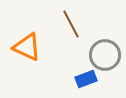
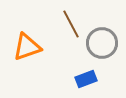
orange triangle: rotated 44 degrees counterclockwise
gray circle: moved 3 px left, 12 px up
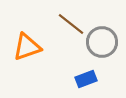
brown line: rotated 24 degrees counterclockwise
gray circle: moved 1 px up
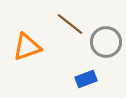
brown line: moved 1 px left
gray circle: moved 4 px right
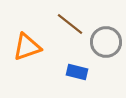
blue rectangle: moved 9 px left, 7 px up; rotated 35 degrees clockwise
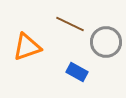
brown line: rotated 12 degrees counterclockwise
blue rectangle: rotated 15 degrees clockwise
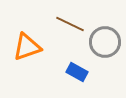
gray circle: moved 1 px left
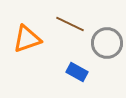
gray circle: moved 2 px right, 1 px down
orange triangle: moved 8 px up
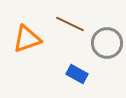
blue rectangle: moved 2 px down
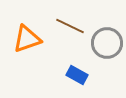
brown line: moved 2 px down
blue rectangle: moved 1 px down
